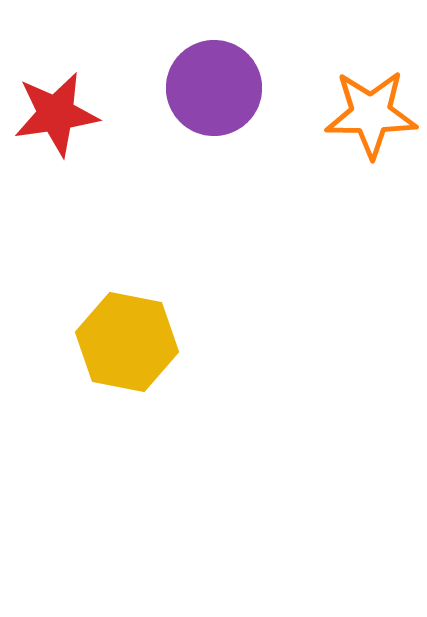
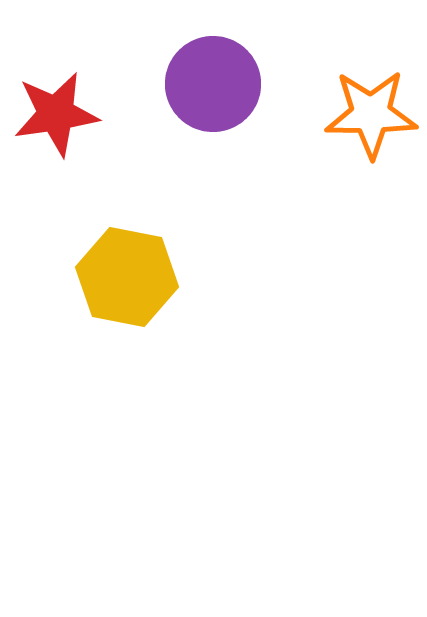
purple circle: moved 1 px left, 4 px up
yellow hexagon: moved 65 px up
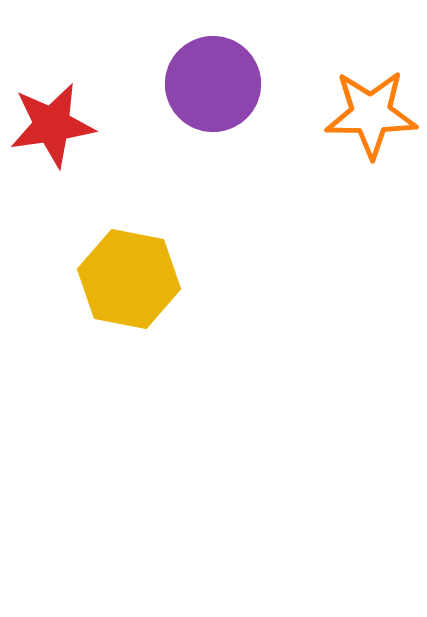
red star: moved 4 px left, 11 px down
yellow hexagon: moved 2 px right, 2 px down
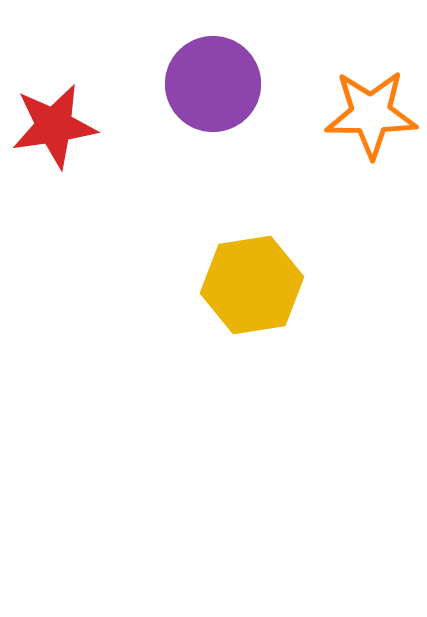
red star: moved 2 px right, 1 px down
yellow hexagon: moved 123 px right, 6 px down; rotated 20 degrees counterclockwise
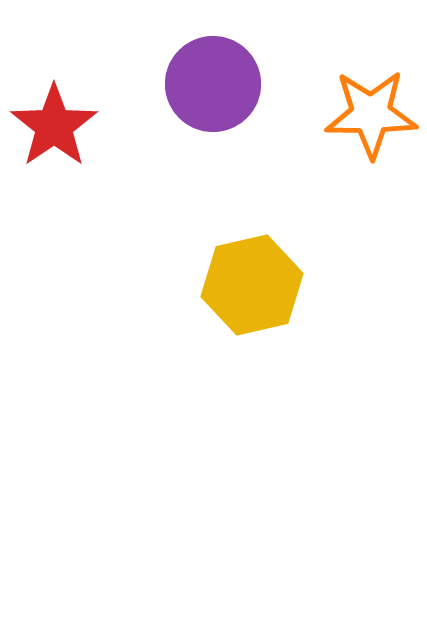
red star: rotated 26 degrees counterclockwise
yellow hexagon: rotated 4 degrees counterclockwise
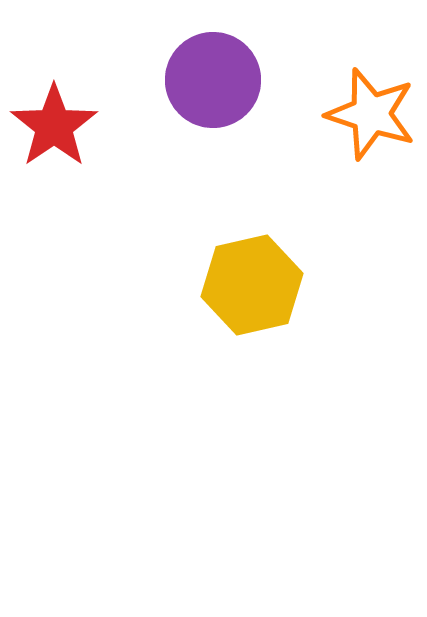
purple circle: moved 4 px up
orange star: rotated 18 degrees clockwise
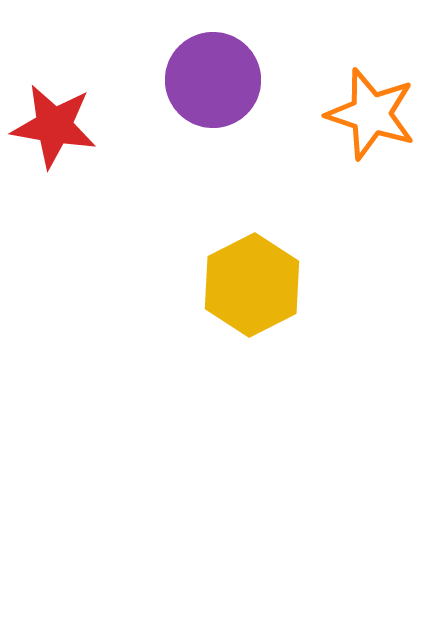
red star: rotated 28 degrees counterclockwise
yellow hexagon: rotated 14 degrees counterclockwise
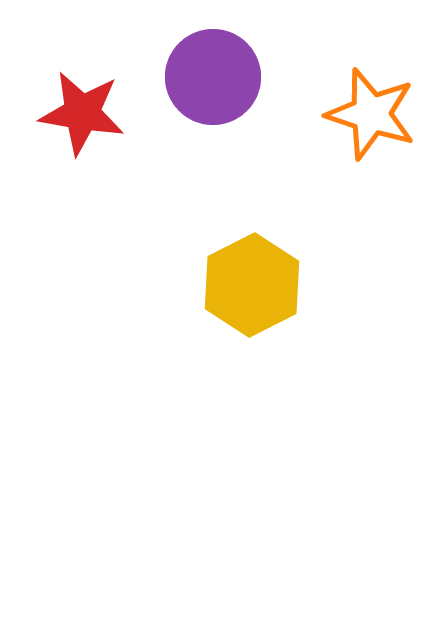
purple circle: moved 3 px up
red star: moved 28 px right, 13 px up
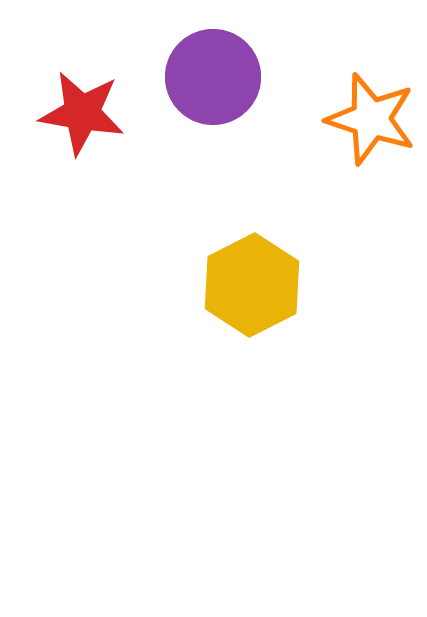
orange star: moved 5 px down
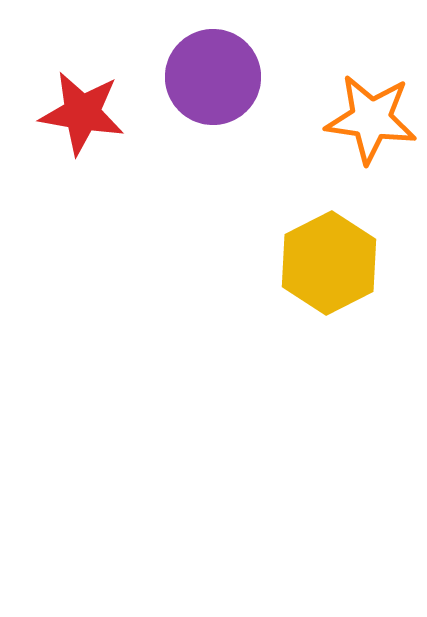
orange star: rotated 10 degrees counterclockwise
yellow hexagon: moved 77 px right, 22 px up
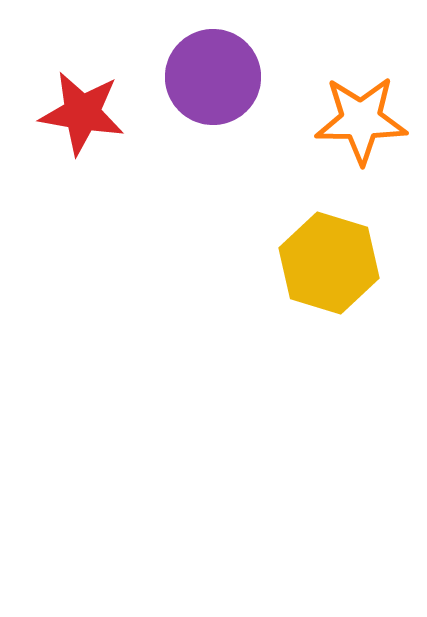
orange star: moved 10 px left, 1 px down; rotated 8 degrees counterclockwise
yellow hexagon: rotated 16 degrees counterclockwise
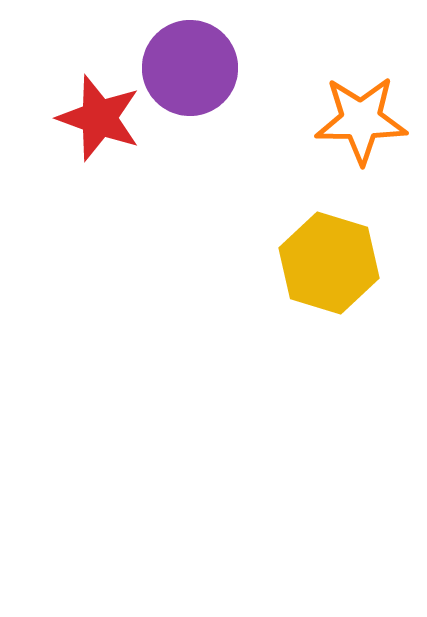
purple circle: moved 23 px left, 9 px up
red star: moved 17 px right, 5 px down; rotated 10 degrees clockwise
